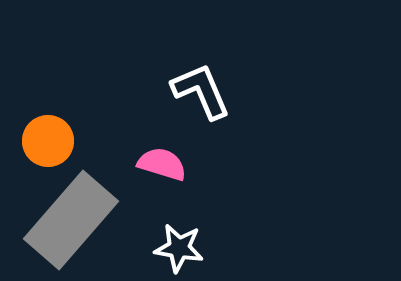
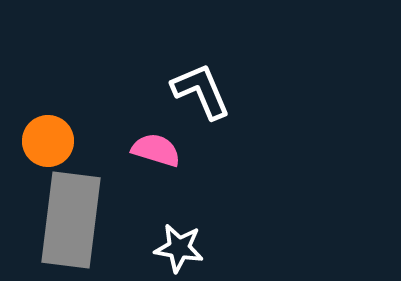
pink semicircle: moved 6 px left, 14 px up
gray rectangle: rotated 34 degrees counterclockwise
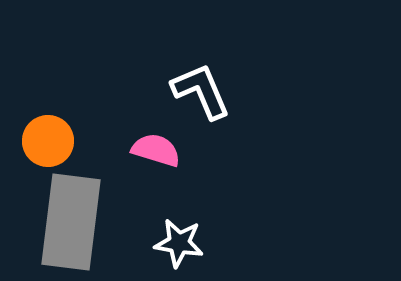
gray rectangle: moved 2 px down
white star: moved 5 px up
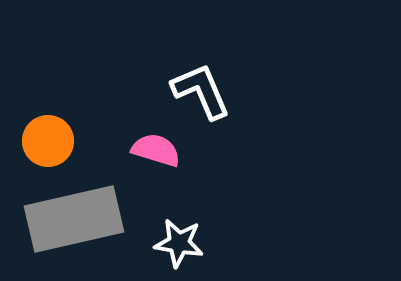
gray rectangle: moved 3 px right, 3 px up; rotated 70 degrees clockwise
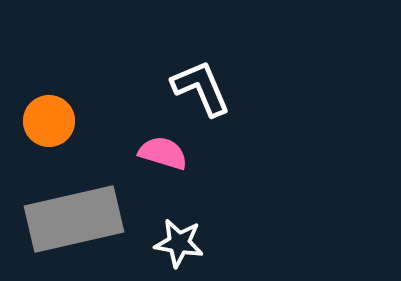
white L-shape: moved 3 px up
orange circle: moved 1 px right, 20 px up
pink semicircle: moved 7 px right, 3 px down
